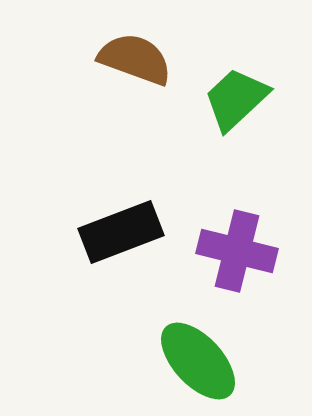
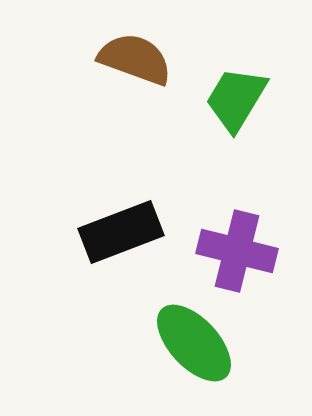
green trapezoid: rotated 16 degrees counterclockwise
green ellipse: moved 4 px left, 18 px up
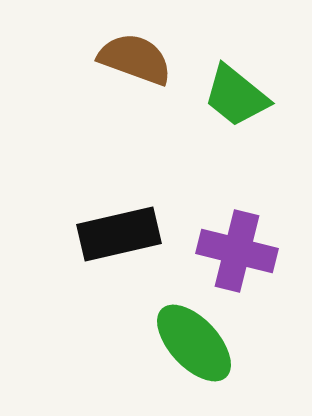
green trapezoid: moved 3 px up; rotated 82 degrees counterclockwise
black rectangle: moved 2 px left, 2 px down; rotated 8 degrees clockwise
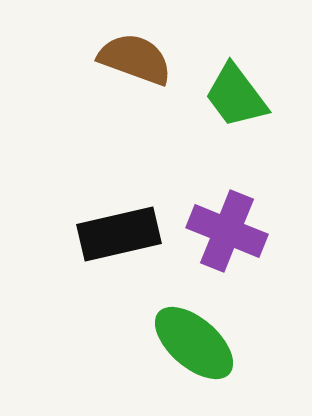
green trapezoid: rotated 14 degrees clockwise
purple cross: moved 10 px left, 20 px up; rotated 8 degrees clockwise
green ellipse: rotated 6 degrees counterclockwise
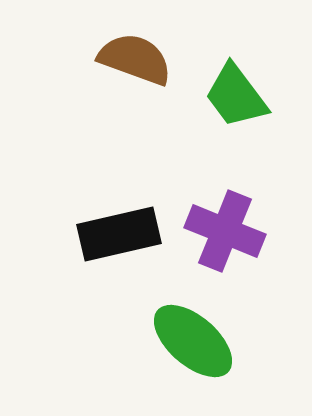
purple cross: moved 2 px left
green ellipse: moved 1 px left, 2 px up
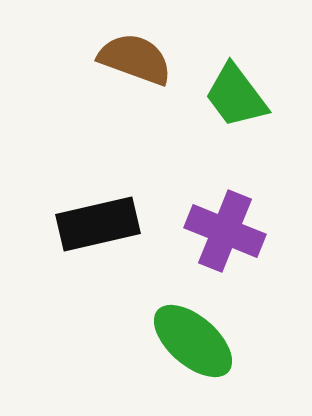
black rectangle: moved 21 px left, 10 px up
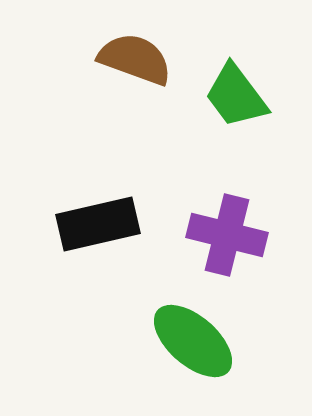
purple cross: moved 2 px right, 4 px down; rotated 8 degrees counterclockwise
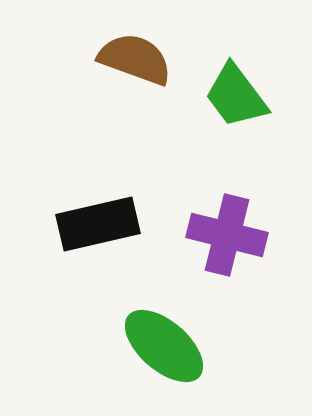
green ellipse: moved 29 px left, 5 px down
